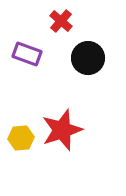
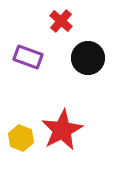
purple rectangle: moved 1 px right, 3 px down
red star: rotated 9 degrees counterclockwise
yellow hexagon: rotated 25 degrees clockwise
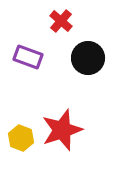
red star: rotated 9 degrees clockwise
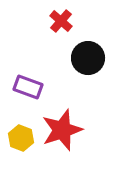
purple rectangle: moved 30 px down
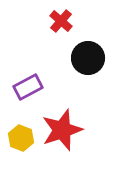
purple rectangle: rotated 48 degrees counterclockwise
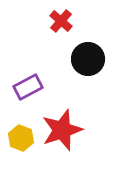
black circle: moved 1 px down
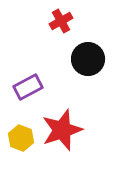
red cross: rotated 20 degrees clockwise
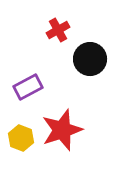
red cross: moved 3 px left, 9 px down
black circle: moved 2 px right
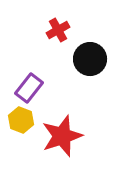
purple rectangle: moved 1 px right, 1 px down; rotated 24 degrees counterclockwise
red star: moved 6 px down
yellow hexagon: moved 18 px up
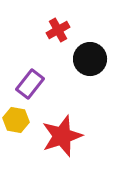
purple rectangle: moved 1 px right, 4 px up
yellow hexagon: moved 5 px left; rotated 10 degrees counterclockwise
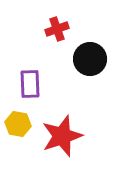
red cross: moved 1 px left, 1 px up; rotated 10 degrees clockwise
purple rectangle: rotated 40 degrees counterclockwise
yellow hexagon: moved 2 px right, 4 px down
